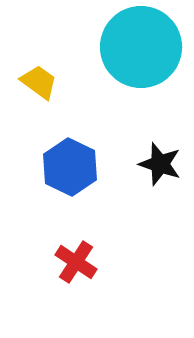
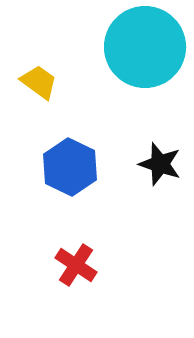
cyan circle: moved 4 px right
red cross: moved 3 px down
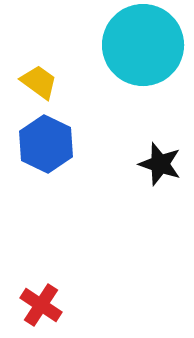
cyan circle: moved 2 px left, 2 px up
blue hexagon: moved 24 px left, 23 px up
red cross: moved 35 px left, 40 px down
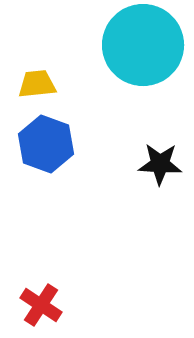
yellow trapezoid: moved 2 px left, 2 px down; rotated 42 degrees counterclockwise
blue hexagon: rotated 6 degrees counterclockwise
black star: rotated 15 degrees counterclockwise
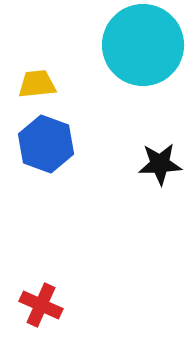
black star: rotated 6 degrees counterclockwise
red cross: rotated 9 degrees counterclockwise
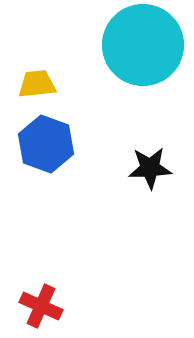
black star: moved 10 px left, 4 px down
red cross: moved 1 px down
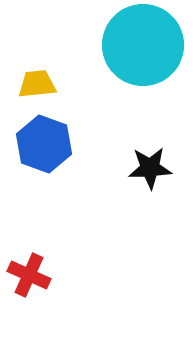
blue hexagon: moved 2 px left
red cross: moved 12 px left, 31 px up
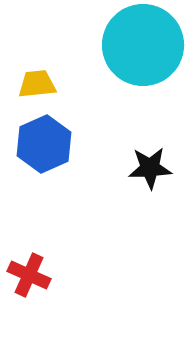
blue hexagon: rotated 16 degrees clockwise
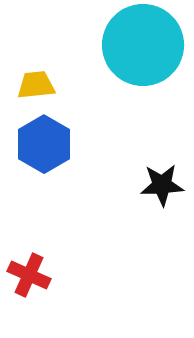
yellow trapezoid: moved 1 px left, 1 px down
blue hexagon: rotated 6 degrees counterclockwise
black star: moved 12 px right, 17 px down
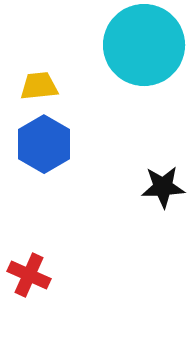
cyan circle: moved 1 px right
yellow trapezoid: moved 3 px right, 1 px down
black star: moved 1 px right, 2 px down
